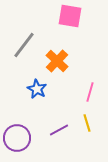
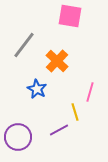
yellow line: moved 12 px left, 11 px up
purple circle: moved 1 px right, 1 px up
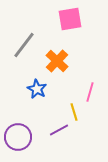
pink square: moved 3 px down; rotated 20 degrees counterclockwise
yellow line: moved 1 px left
